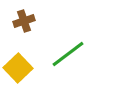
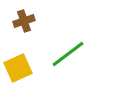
yellow square: rotated 20 degrees clockwise
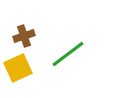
brown cross: moved 15 px down
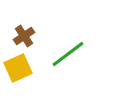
brown cross: rotated 15 degrees counterclockwise
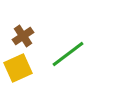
brown cross: moved 1 px left
